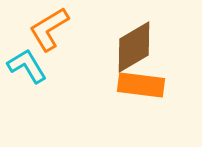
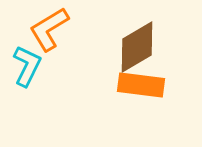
brown diamond: moved 3 px right
cyan L-shape: rotated 57 degrees clockwise
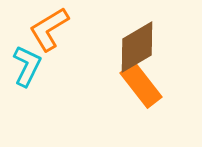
orange rectangle: rotated 45 degrees clockwise
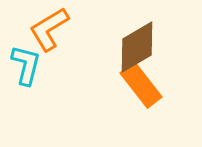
cyan L-shape: moved 1 px left, 1 px up; rotated 12 degrees counterclockwise
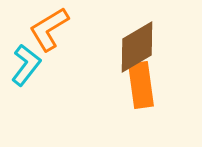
cyan L-shape: rotated 24 degrees clockwise
orange rectangle: rotated 30 degrees clockwise
